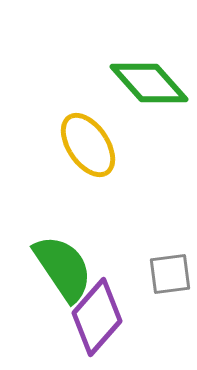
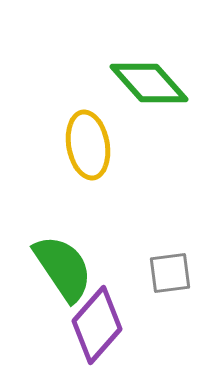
yellow ellipse: rotated 24 degrees clockwise
gray square: moved 1 px up
purple diamond: moved 8 px down
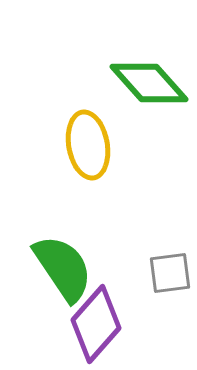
purple diamond: moved 1 px left, 1 px up
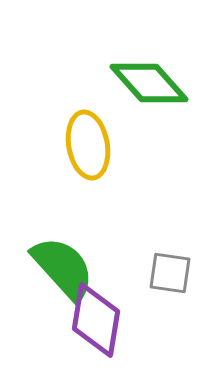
green semicircle: rotated 8 degrees counterclockwise
gray square: rotated 15 degrees clockwise
purple diamond: moved 4 px up; rotated 32 degrees counterclockwise
